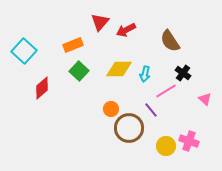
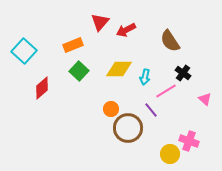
cyan arrow: moved 3 px down
brown circle: moved 1 px left
yellow circle: moved 4 px right, 8 px down
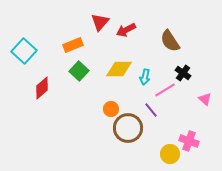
pink line: moved 1 px left, 1 px up
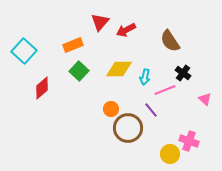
pink line: rotated 10 degrees clockwise
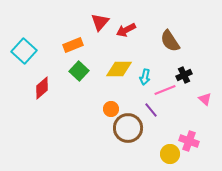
black cross: moved 1 px right, 2 px down; rotated 28 degrees clockwise
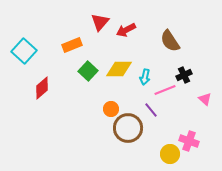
orange rectangle: moved 1 px left
green square: moved 9 px right
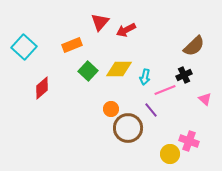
brown semicircle: moved 24 px right, 5 px down; rotated 100 degrees counterclockwise
cyan square: moved 4 px up
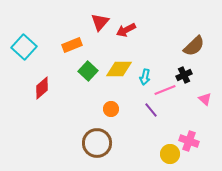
brown circle: moved 31 px left, 15 px down
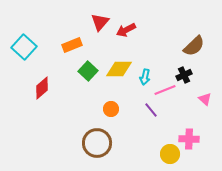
pink cross: moved 2 px up; rotated 18 degrees counterclockwise
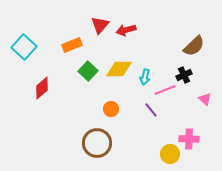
red triangle: moved 3 px down
red arrow: rotated 12 degrees clockwise
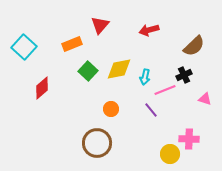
red arrow: moved 23 px right
orange rectangle: moved 1 px up
yellow diamond: rotated 12 degrees counterclockwise
pink triangle: rotated 24 degrees counterclockwise
